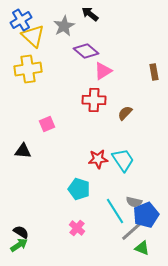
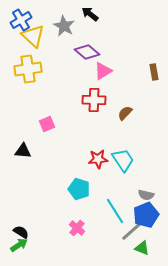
gray star: rotated 15 degrees counterclockwise
purple diamond: moved 1 px right, 1 px down
gray semicircle: moved 12 px right, 7 px up
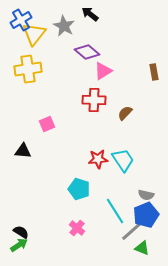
yellow triangle: moved 1 px right, 2 px up; rotated 25 degrees clockwise
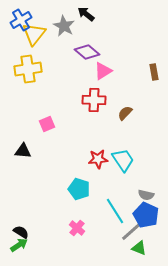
black arrow: moved 4 px left
blue pentagon: rotated 25 degrees counterclockwise
green triangle: moved 3 px left
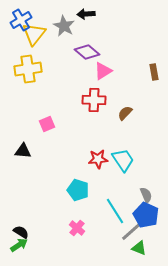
black arrow: rotated 42 degrees counterclockwise
cyan pentagon: moved 1 px left, 1 px down
gray semicircle: rotated 126 degrees counterclockwise
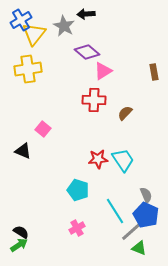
pink square: moved 4 px left, 5 px down; rotated 28 degrees counterclockwise
black triangle: rotated 18 degrees clockwise
pink cross: rotated 21 degrees clockwise
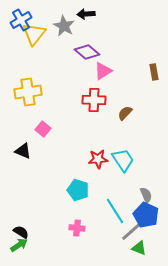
yellow cross: moved 23 px down
pink cross: rotated 35 degrees clockwise
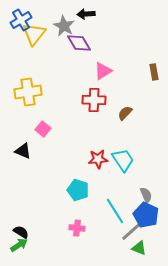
purple diamond: moved 8 px left, 9 px up; rotated 20 degrees clockwise
